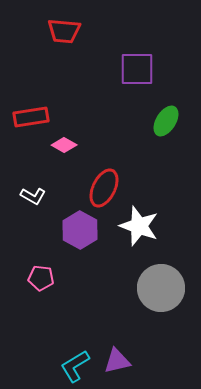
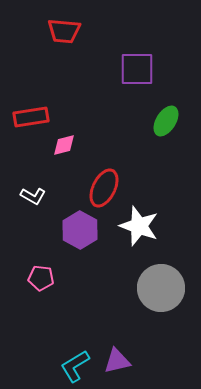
pink diamond: rotated 45 degrees counterclockwise
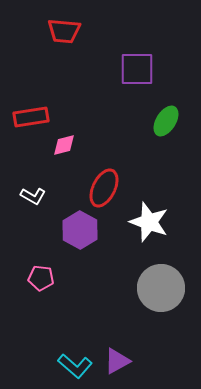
white star: moved 10 px right, 4 px up
purple triangle: rotated 16 degrees counterclockwise
cyan L-shape: rotated 108 degrees counterclockwise
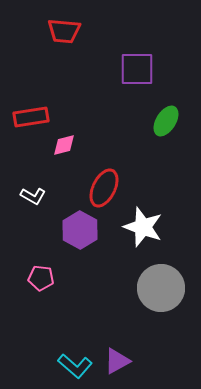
white star: moved 6 px left, 5 px down
